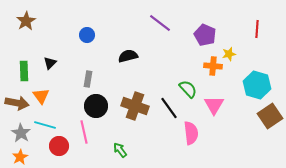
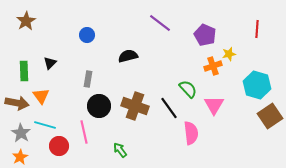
orange cross: rotated 24 degrees counterclockwise
black circle: moved 3 px right
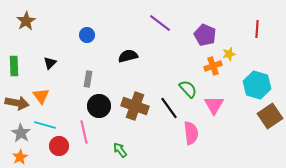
green rectangle: moved 10 px left, 5 px up
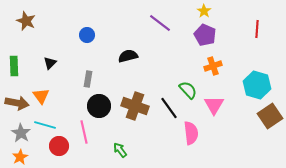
brown star: rotated 18 degrees counterclockwise
yellow star: moved 25 px left, 43 px up; rotated 24 degrees counterclockwise
green semicircle: moved 1 px down
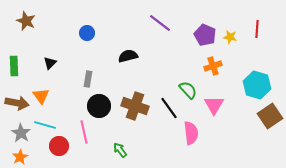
yellow star: moved 26 px right, 26 px down; rotated 24 degrees counterclockwise
blue circle: moved 2 px up
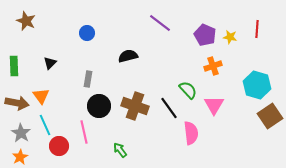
cyan line: rotated 50 degrees clockwise
